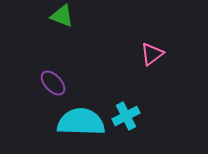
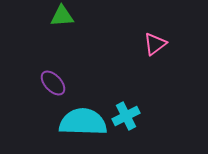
green triangle: rotated 25 degrees counterclockwise
pink triangle: moved 3 px right, 10 px up
cyan semicircle: moved 2 px right
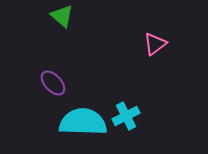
green triangle: rotated 45 degrees clockwise
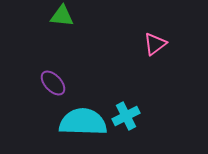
green triangle: rotated 35 degrees counterclockwise
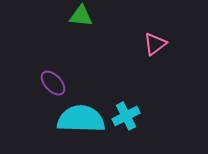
green triangle: moved 19 px right
cyan semicircle: moved 2 px left, 3 px up
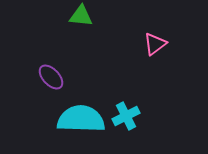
purple ellipse: moved 2 px left, 6 px up
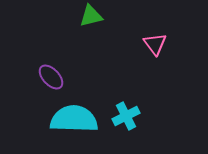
green triangle: moved 10 px right; rotated 20 degrees counterclockwise
pink triangle: rotated 30 degrees counterclockwise
cyan semicircle: moved 7 px left
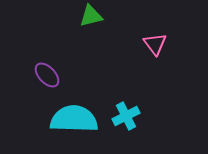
purple ellipse: moved 4 px left, 2 px up
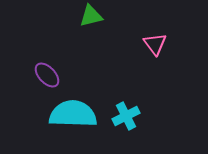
cyan semicircle: moved 1 px left, 5 px up
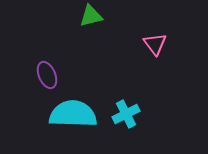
purple ellipse: rotated 20 degrees clockwise
cyan cross: moved 2 px up
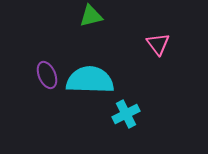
pink triangle: moved 3 px right
cyan semicircle: moved 17 px right, 34 px up
